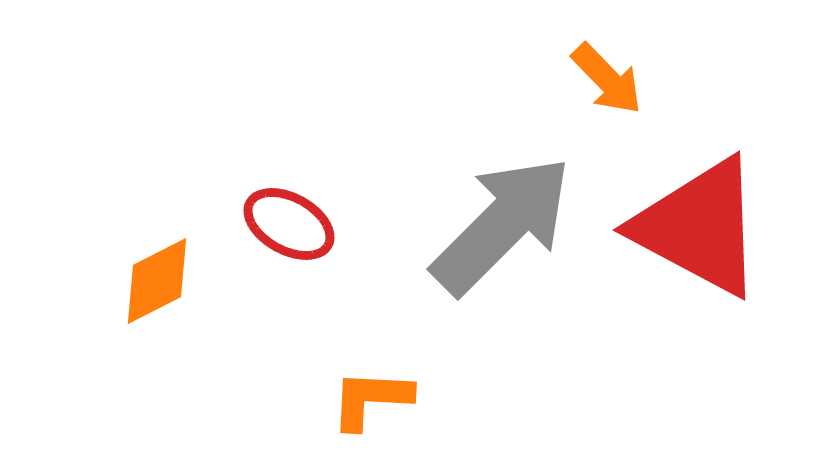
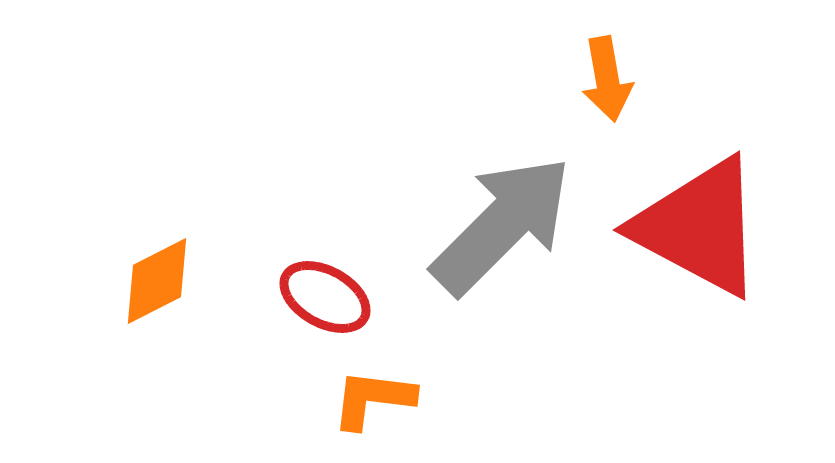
orange arrow: rotated 34 degrees clockwise
red ellipse: moved 36 px right, 73 px down
orange L-shape: moved 2 px right; rotated 4 degrees clockwise
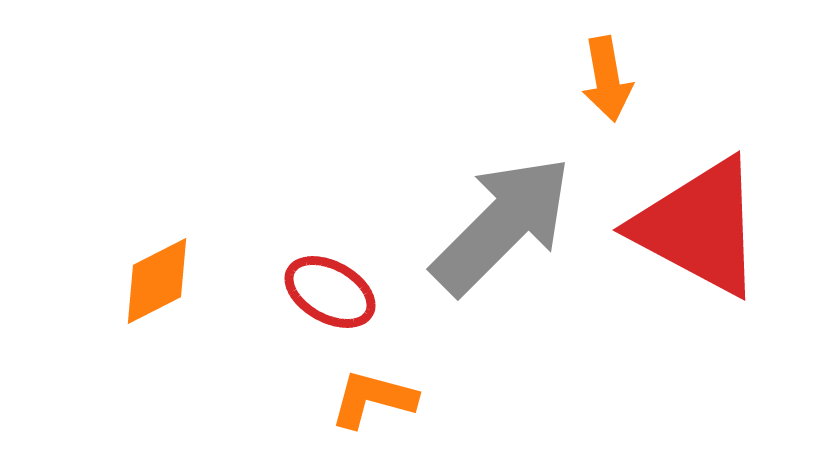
red ellipse: moved 5 px right, 5 px up
orange L-shape: rotated 8 degrees clockwise
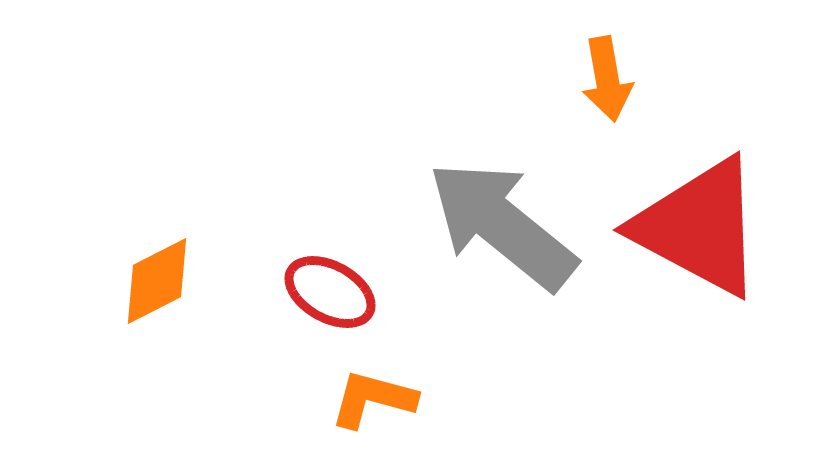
gray arrow: rotated 96 degrees counterclockwise
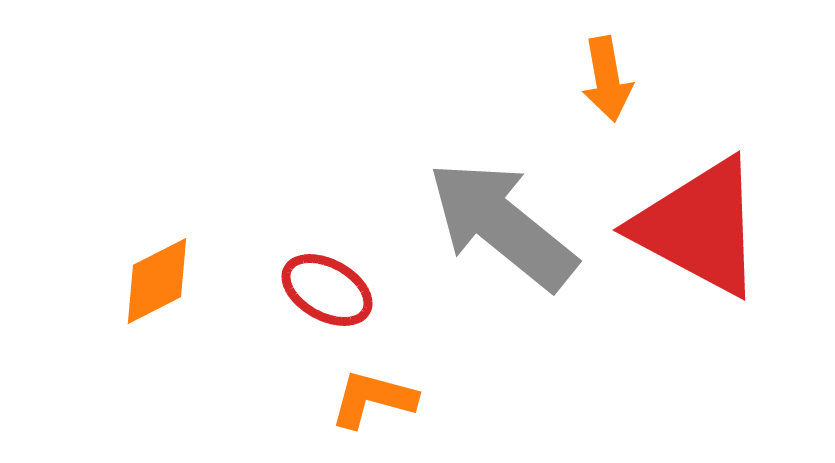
red ellipse: moved 3 px left, 2 px up
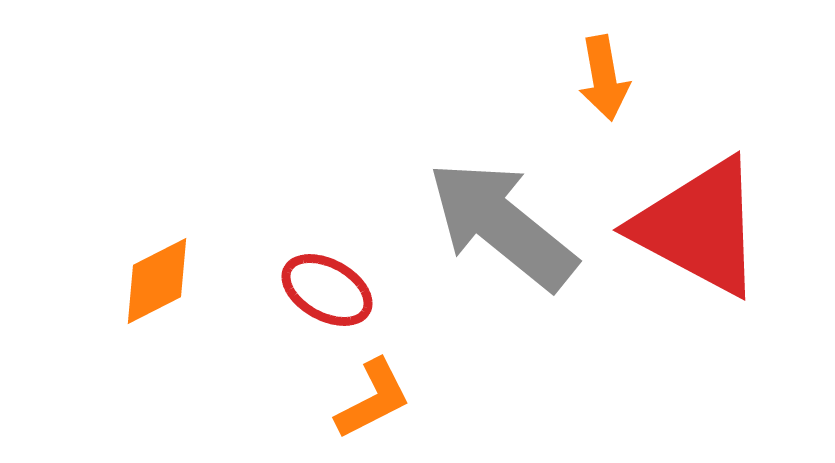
orange arrow: moved 3 px left, 1 px up
orange L-shape: rotated 138 degrees clockwise
